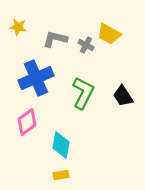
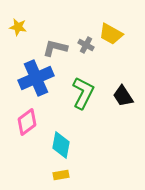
yellow trapezoid: moved 2 px right
gray L-shape: moved 9 px down
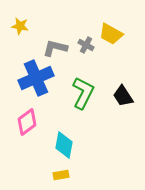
yellow star: moved 2 px right, 1 px up
cyan diamond: moved 3 px right
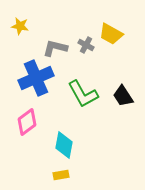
green L-shape: moved 1 px down; rotated 124 degrees clockwise
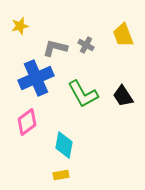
yellow star: rotated 24 degrees counterclockwise
yellow trapezoid: moved 12 px right, 1 px down; rotated 40 degrees clockwise
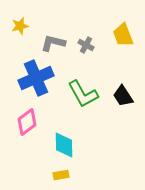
gray L-shape: moved 2 px left, 5 px up
cyan diamond: rotated 12 degrees counterclockwise
